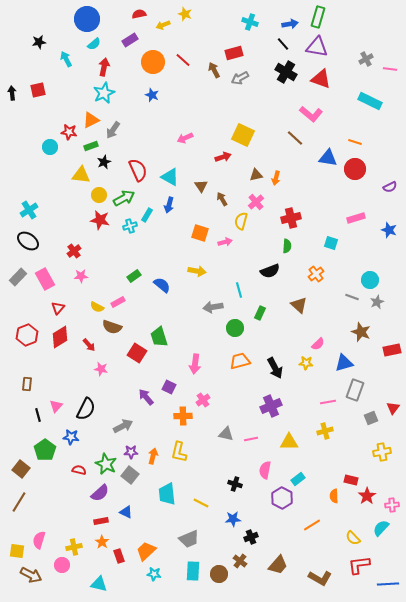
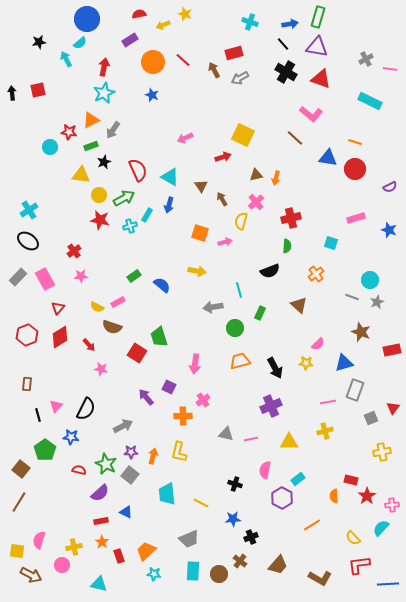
cyan semicircle at (94, 44): moved 14 px left, 1 px up
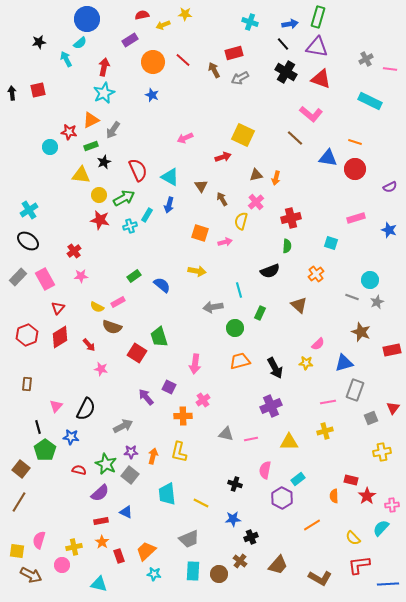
red semicircle at (139, 14): moved 3 px right, 1 px down
yellow star at (185, 14): rotated 16 degrees counterclockwise
black line at (38, 415): moved 12 px down
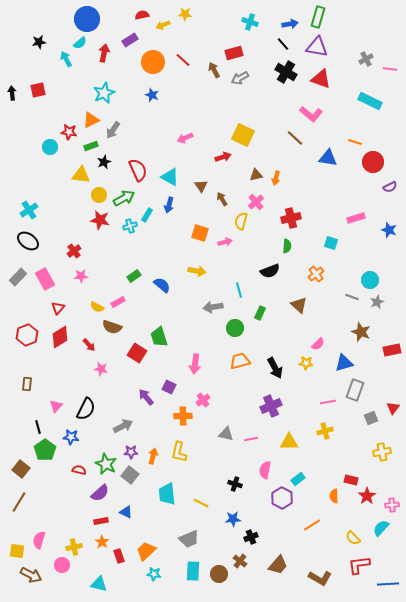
red arrow at (104, 67): moved 14 px up
red circle at (355, 169): moved 18 px right, 7 px up
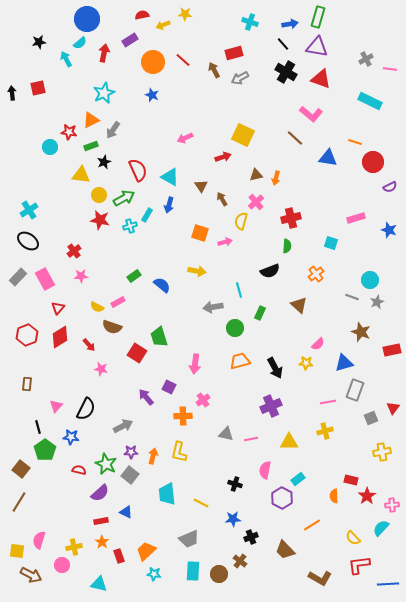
red square at (38, 90): moved 2 px up
brown trapezoid at (278, 565): moved 7 px right, 15 px up; rotated 95 degrees clockwise
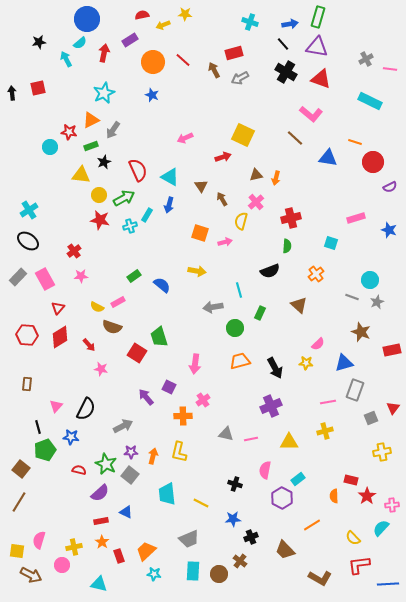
red hexagon at (27, 335): rotated 25 degrees clockwise
green pentagon at (45, 450): rotated 15 degrees clockwise
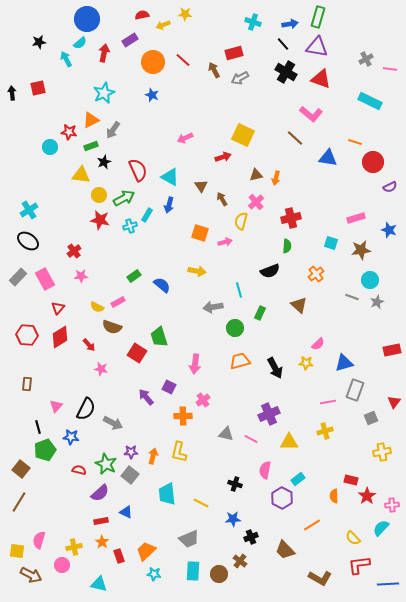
cyan cross at (250, 22): moved 3 px right
brown star at (361, 332): moved 82 px up; rotated 30 degrees counterclockwise
purple cross at (271, 406): moved 2 px left, 8 px down
red triangle at (393, 408): moved 1 px right, 6 px up
gray arrow at (123, 426): moved 10 px left, 3 px up; rotated 54 degrees clockwise
pink line at (251, 439): rotated 40 degrees clockwise
